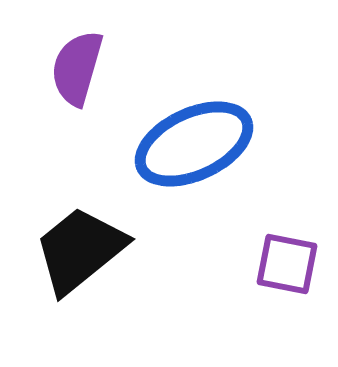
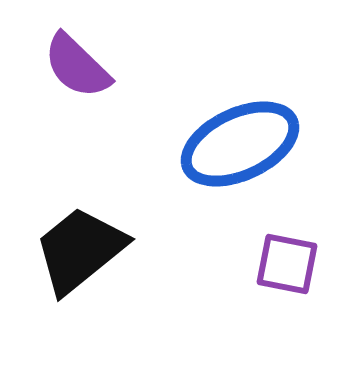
purple semicircle: moved 2 px up; rotated 62 degrees counterclockwise
blue ellipse: moved 46 px right
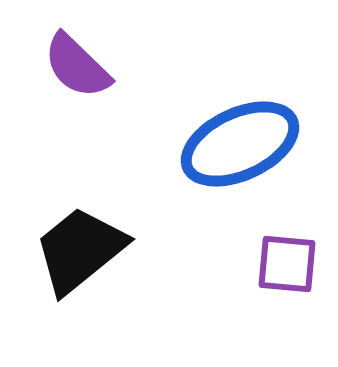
purple square: rotated 6 degrees counterclockwise
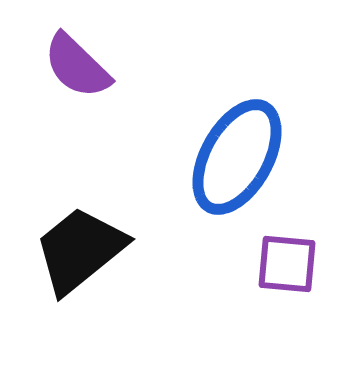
blue ellipse: moved 3 px left, 13 px down; rotated 36 degrees counterclockwise
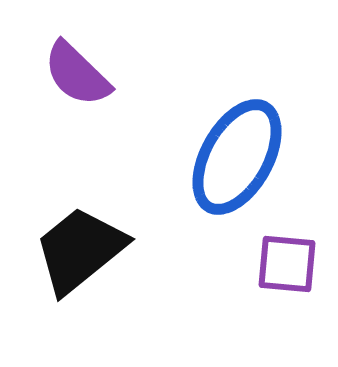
purple semicircle: moved 8 px down
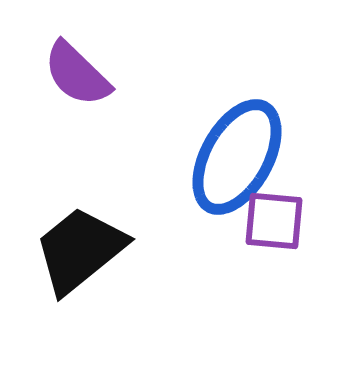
purple square: moved 13 px left, 43 px up
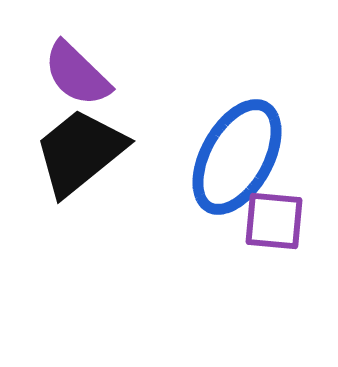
black trapezoid: moved 98 px up
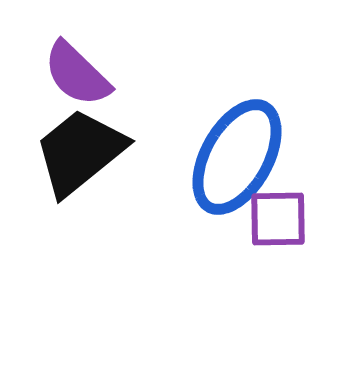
purple square: moved 4 px right, 2 px up; rotated 6 degrees counterclockwise
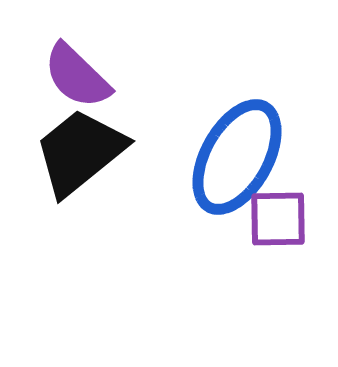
purple semicircle: moved 2 px down
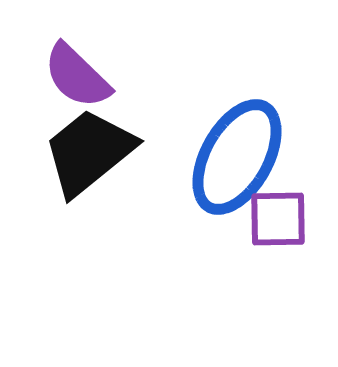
black trapezoid: moved 9 px right
